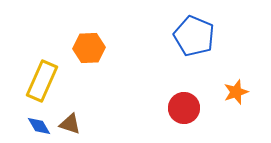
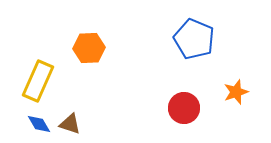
blue pentagon: moved 3 px down
yellow rectangle: moved 4 px left
blue diamond: moved 2 px up
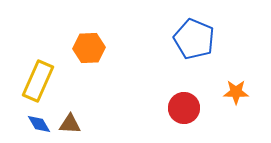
orange star: rotated 20 degrees clockwise
brown triangle: rotated 15 degrees counterclockwise
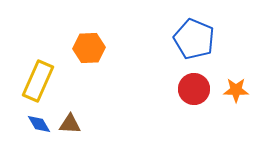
orange star: moved 2 px up
red circle: moved 10 px right, 19 px up
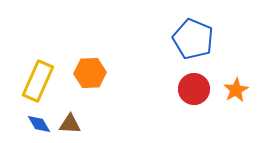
blue pentagon: moved 1 px left
orange hexagon: moved 1 px right, 25 px down
orange star: rotated 30 degrees counterclockwise
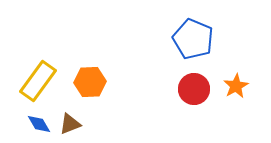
orange hexagon: moved 9 px down
yellow rectangle: rotated 12 degrees clockwise
orange star: moved 4 px up
brown triangle: rotated 25 degrees counterclockwise
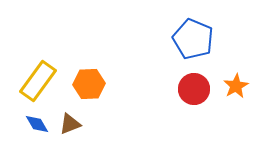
orange hexagon: moved 1 px left, 2 px down
blue diamond: moved 2 px left
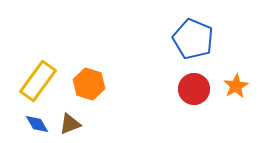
orange hexagon: rotated 20 degrees clockwise
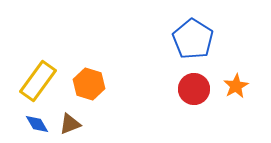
blue pentagon: rotated 9 degrees clockwise
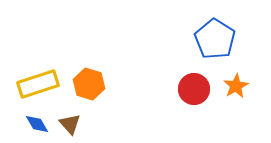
blue pentagon: moved 22 px right
yellow rectangle: moved 3 px down; rotated 36 degrees clockwise
brown triangle: rotated 50 degrees counterclockwise
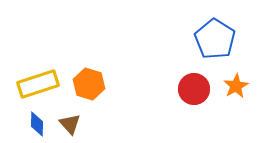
blue diamond: rotated 30 degrees clockwise
